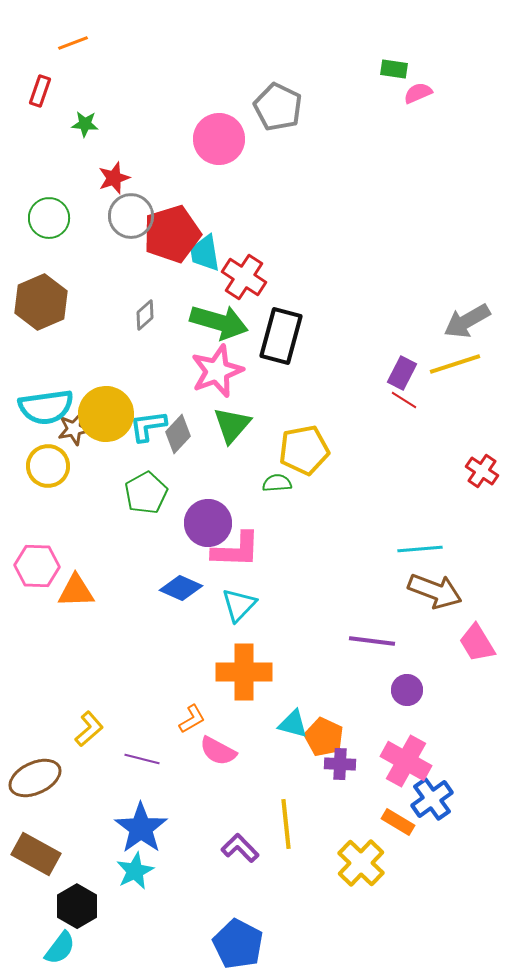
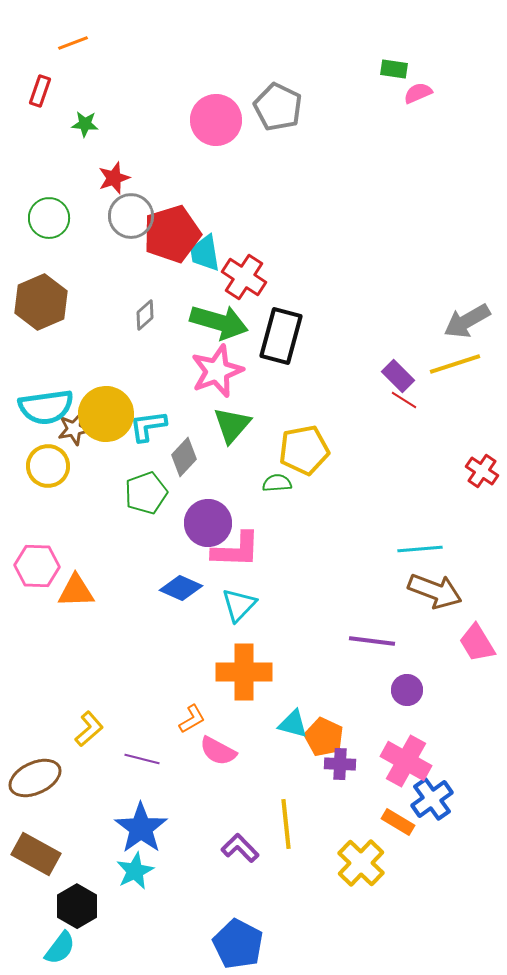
pink circle at (219, 139): moved 3 px left, 19 px up
purple rectangle at (402, 373): moved 4 px left, 3 px down; rotated 72 degrees counterclockwise
gray diamond at (178, 434): moved 6 px right, 23 px down
green pentagon at (146, 493): rotated 9 degrees clockwise
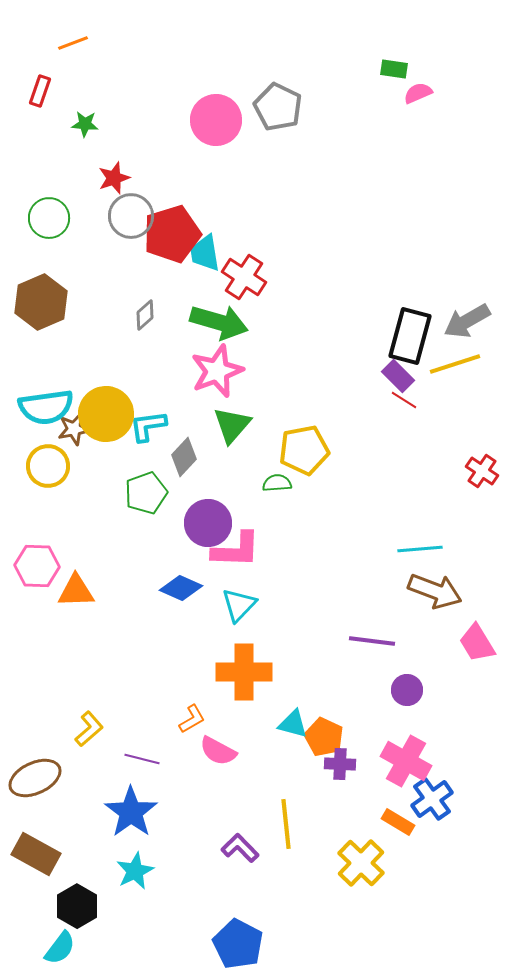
black rectangle at (281, 336): moved 129 px right
blue star at (141, 828): moved 10 px left, 16 px up
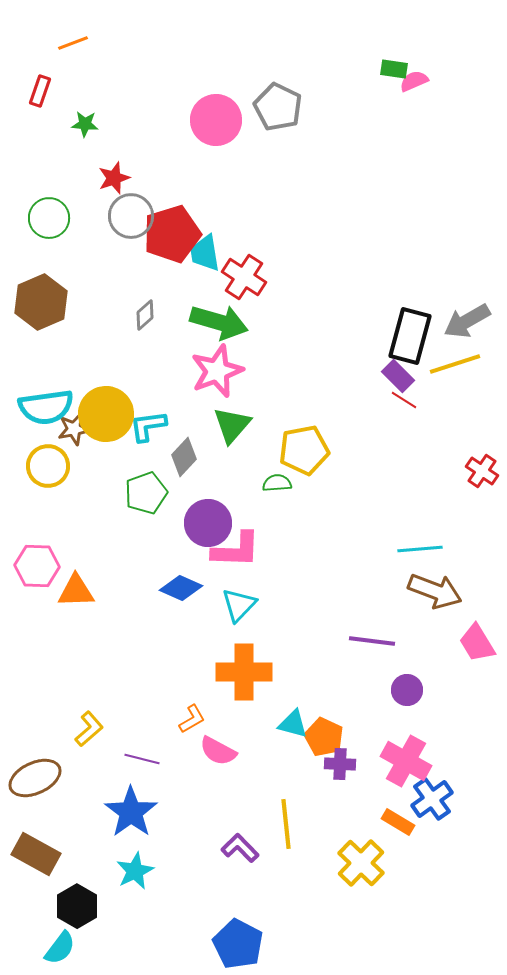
pink semicircle at (418, 93): moved 4 px left, 12 px up
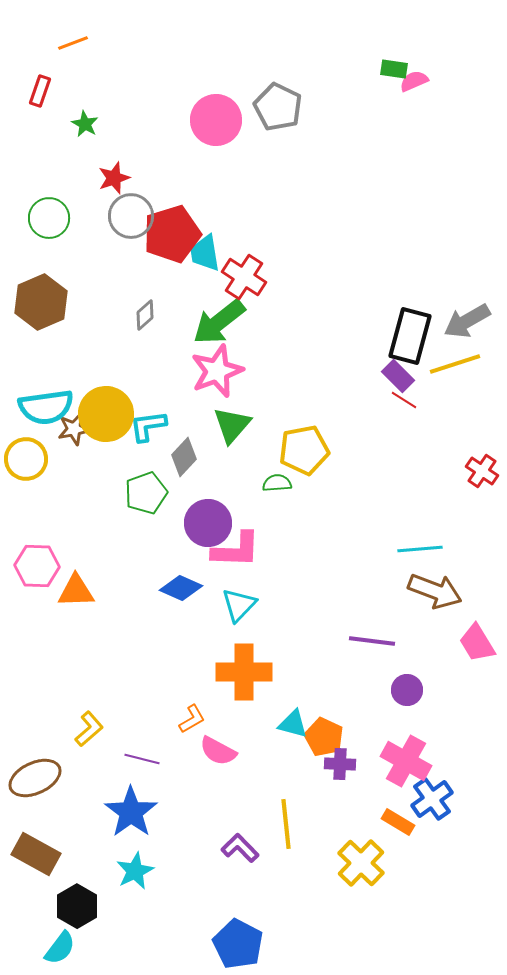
green star at (85, 124): rotated 24 degrees clockwise
green arrow at (219, 322): rotated 126 degrees clockwise
yellow circle at (48, 466): moved 22 px left, 7 px up
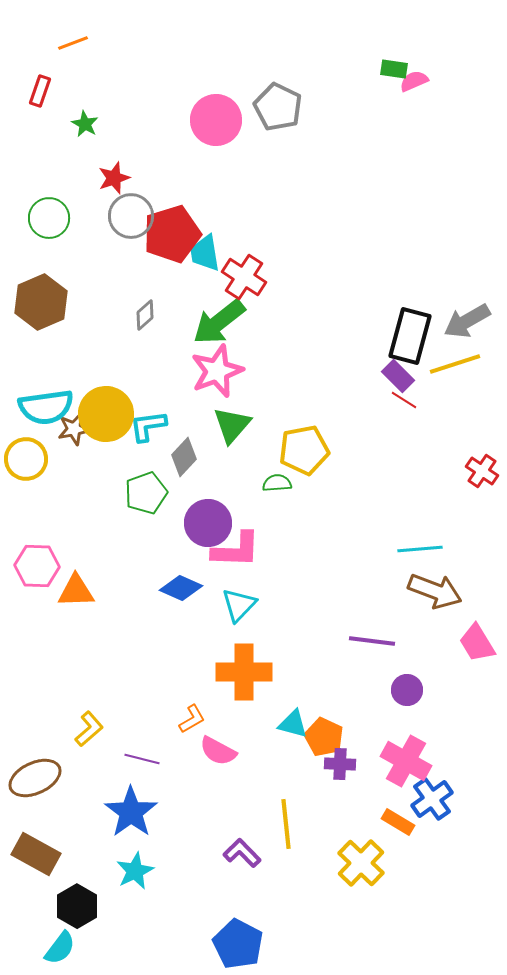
purple L-shape at (240, 848): moved 2 px right, 5 px down
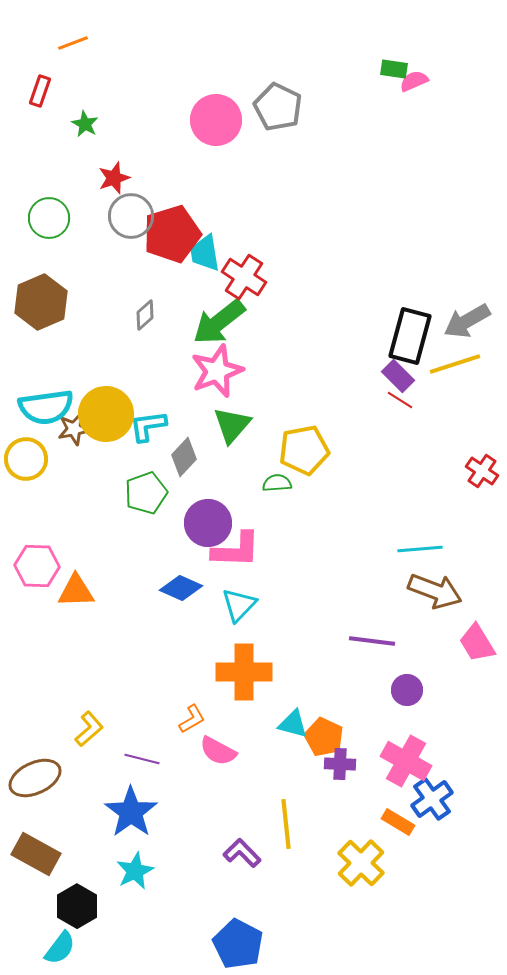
red line at (404, 400): moved 4 px left
